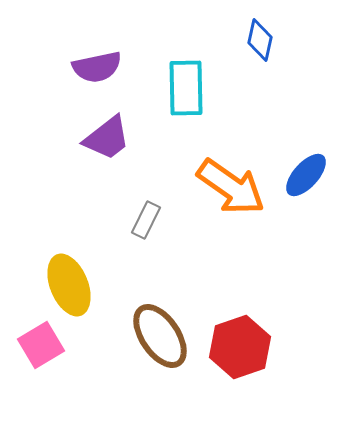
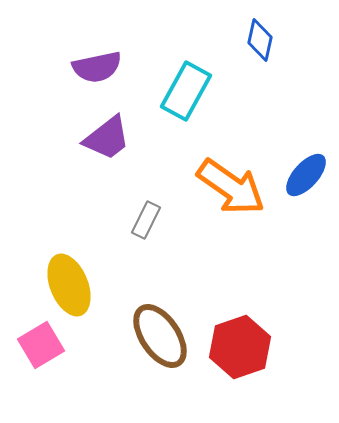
cyan rectangle: moved 3 px down; rotated 30 degrees clockwise
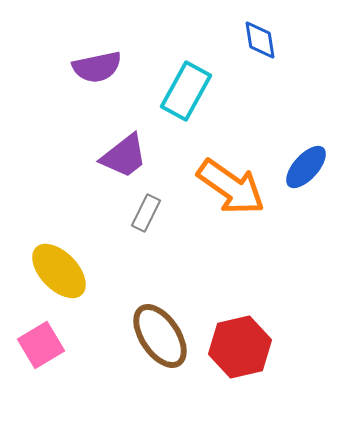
blue diamond: rotated 21 degrees counterclockwise
purple trapezoid: moved 17 px right, 18 px down
blue ellipse: moved 8 px up
gray rectangle: moved 7 px up
yellow ellipse: moved 10 px left, 14 px up; rotated 22 degrees counterclockwise
red hexagon: rotated 6 degrees clockwise
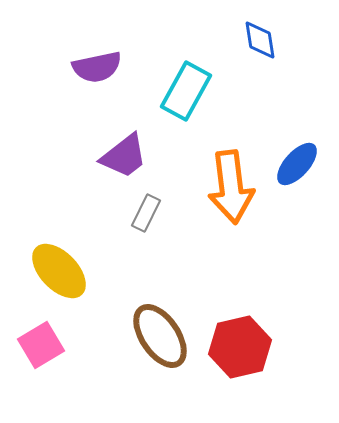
blue ellipse: moved 9 px left, 3 px up
orange arrow: rotated 48 degrees clockwise
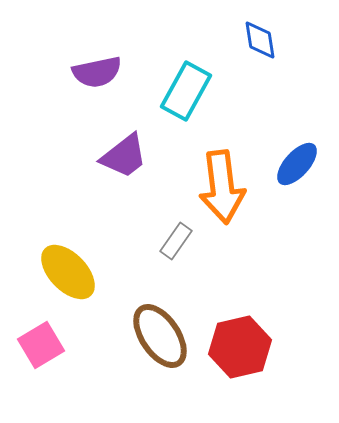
purple semicircle: moved 5 px down
orange arrow: moved 9 px left
gray rectangle: moved 30 px right, 28 px down; rotated 9 degrees clockwise
yellow ellipse: moved 9 px right, 1 px down
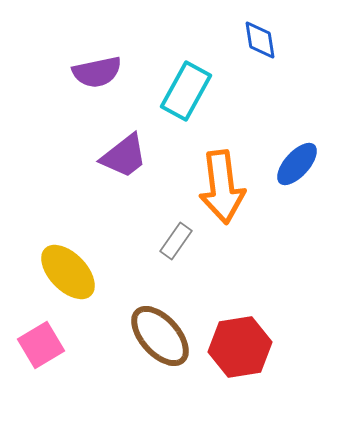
brown ellipse: rotated 8 degrees counterclockwise
red hexagon: rotated 4 degrees clockwise
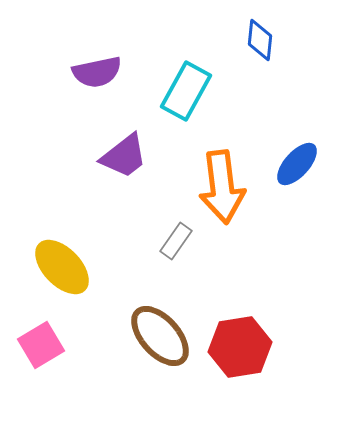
blue diamond: rotated 15 degrees clockwise
yellow ellipse: moved 6 px left, 5 px up
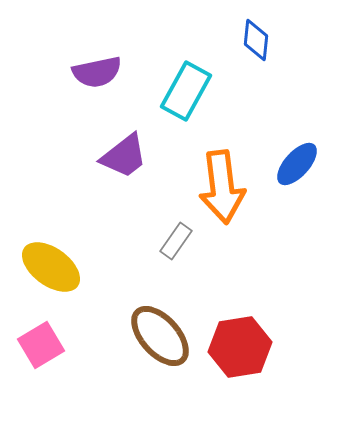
blue diamond: moved 4 px left
yellow ellipse: moved 11 px left; rotated 10 degrees counterclockwise
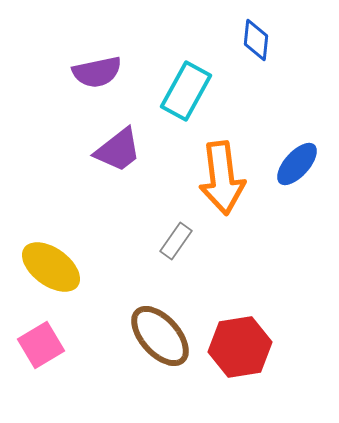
purple trapezoid: moved 6 px left, 6 px up
orange arrow: moved 9 px up
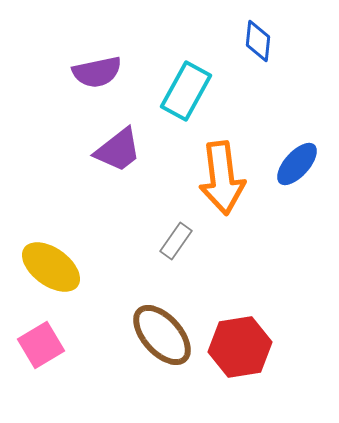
blue diamond: moved 2 px right, 1 px down
brown ellipse: moved 2 px right, 1 px up
